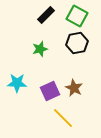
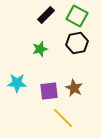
purple square: moved 1 px left; rotated 18 degrees clockwise
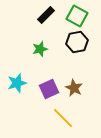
black hexagon: moved 1 px up
cyan star: rotated 18 degrees counterclockwise
purple square: moved 2 px up; rotated 18 degrees counterclockwise
